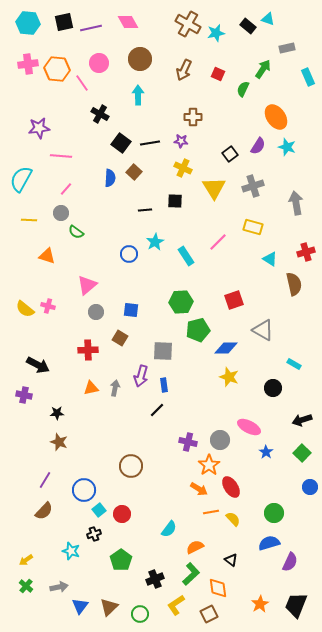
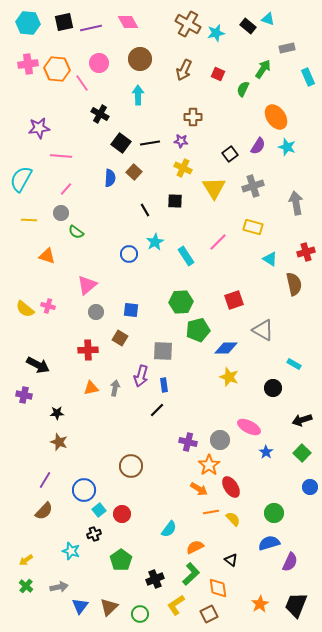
black line at (145, 210): rotated 64 degrees clockwise
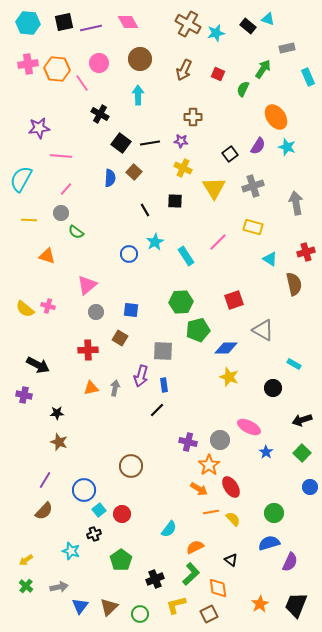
yellow L-shape at (176, 605): rotated 20 degrees clockwise
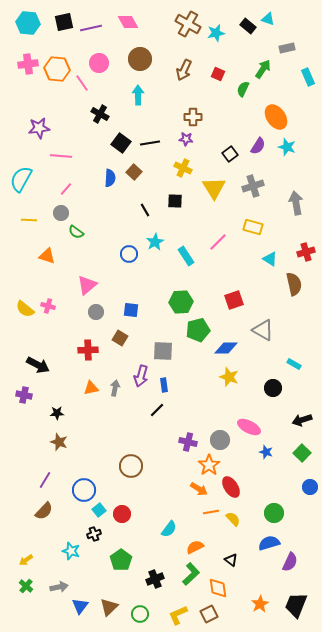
purple star at (181, 141): moved 5 px right, 2 px up
blue star at (266, 452): rotated 16 degrees counterclockwise
yellow L-shape at (176, 605): moved 2 px right, 10 px down; rotated 10 degrees counterclockwise
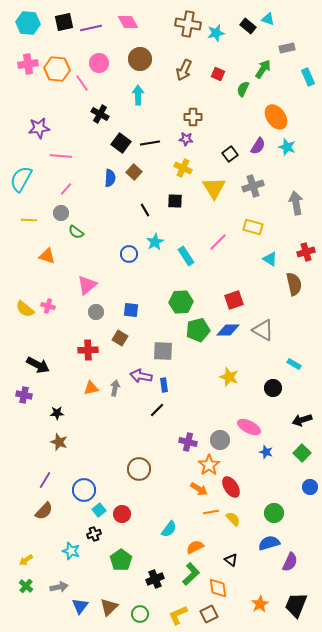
brown cross at (188, 24): rotated 20 degrees counterclockwise
blue diamond at (226, 348): moved 2 px right, 18 px up
purple arrow at (141, 376): rotated 85 degrees clockwise
brown circle at (131, 466): moved 8 px right, 3 px down
